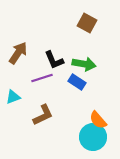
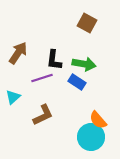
black L-shape: rotated 30 degrees clockwise
cyan triangle: rotated 21 degrees counterclockwise
cyan circle: moved 2 px left
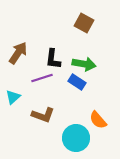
brown square: moved 3 px left
black L-shape: moved 1 px left, 1 px up
brown L-shape: rotated 45 degrees clockwise
cyan circle: moved 15 px left, 1 px down
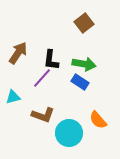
brown square: rotated 24 degrees clockwise
black L-shape: moved 2 px left, 1 px down
purple line: rotated 30 degrees counterclockwise
blue rectangle: moved 3 px right
cyan triangle: rotated 28 degrees clockwise
cyan circle: moved 7 px left, 5 px up
